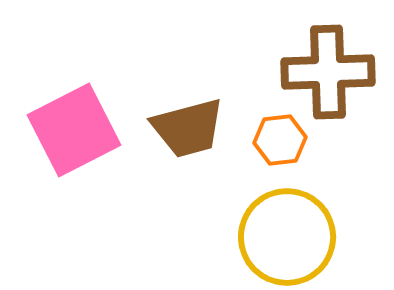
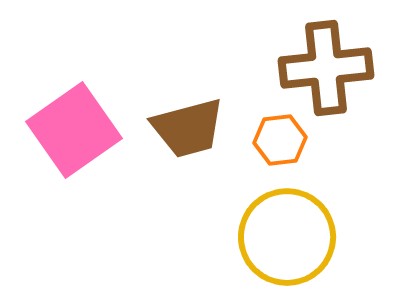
brown cross: moved 2 px left, 4 px up; rotated 4 degrees counterclockwise
pink square: rotated 8 degrees counterclockwise
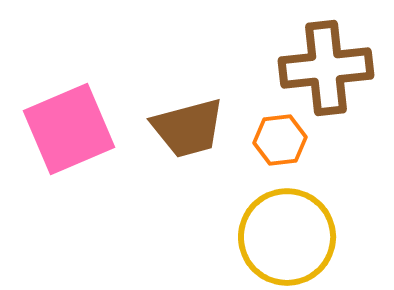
pink square: moved 5 px left, 1 px up; rotated 12 degrees clockwise
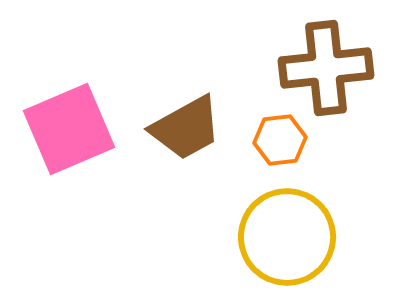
brown trapezoid: moved 2 px left; rotated 14 degrees counterclockwise
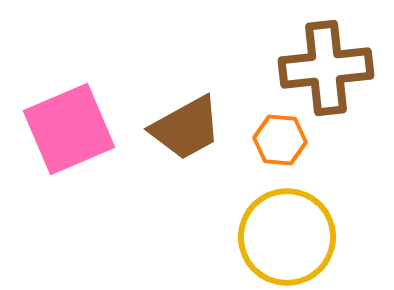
orange hexagon: rotated 12 degrees clockwise
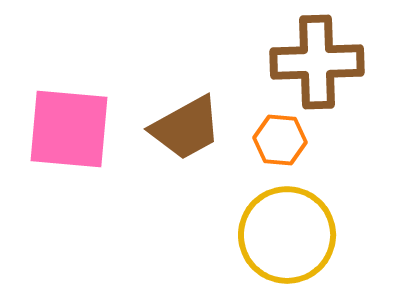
brown cross: moved 9 px left, 6 px up; rotated 4 degrees clockwise
pink square: rotated 28 degrees clockwise
yellow circle: moved 2 px up
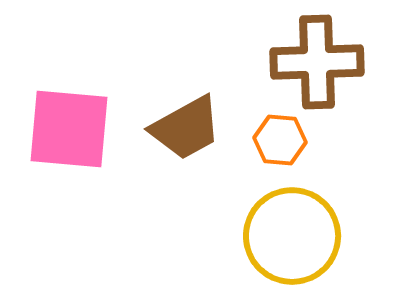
yellow circle: moved 5 px right, 1 px down
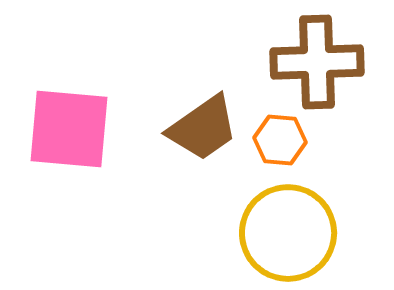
brown trapezoid: moved 17 px right; rotated 6 degrees counterclockwise
yellow circle: moved 4 px left, 3 px up
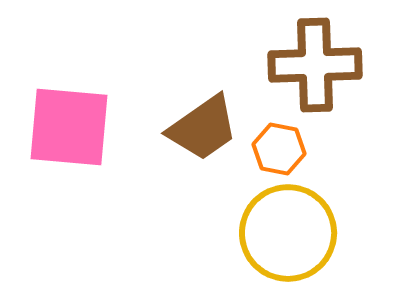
brown cross: moved 2 px left, 3 px down
pink square: moved 2 px up
orange hexagon: moved 1 px left, 9 px down; rotated 6 degrees clockwise
